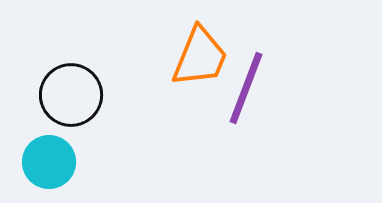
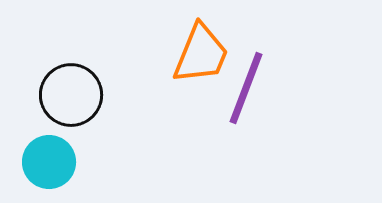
orange trapezoid: moved 1 px right, 3 px up
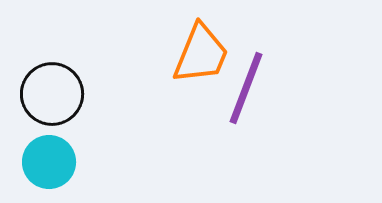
black circle: moved 19 px left, 1 px up
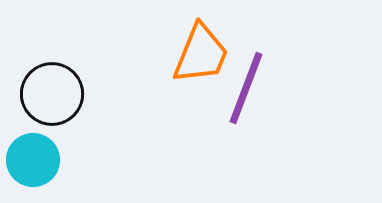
cyan circle: moved 16 px left, 2 px up
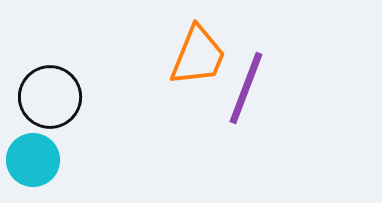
orange trapezoid: moved 3 px left, 2 px down
black circle: moved 2 px left, 3 px down
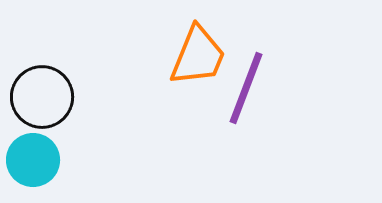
black circle: moved 8 px left
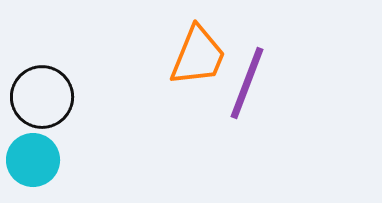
purple line: moved 1 px right, 5 px up
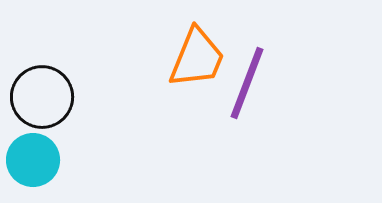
orange trapezoid: moved 1 px left, 2 px down
